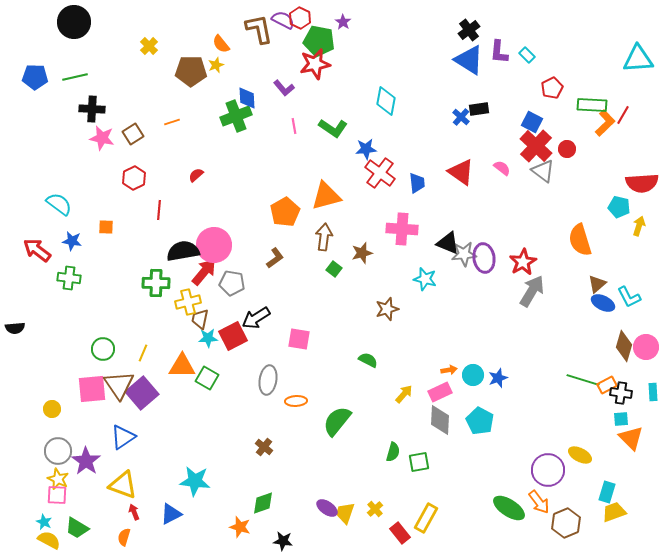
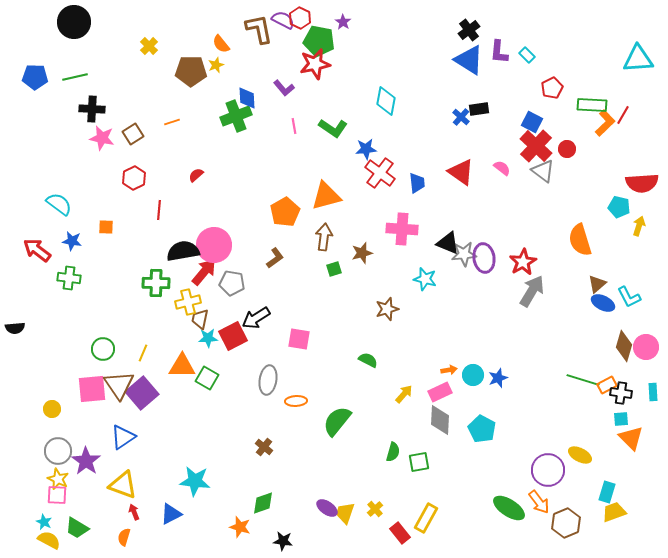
green square at (334, 269): rotated 35 degrees clockwise
cyan pentagon at (480, 421): moved 2 px right, 8 px down
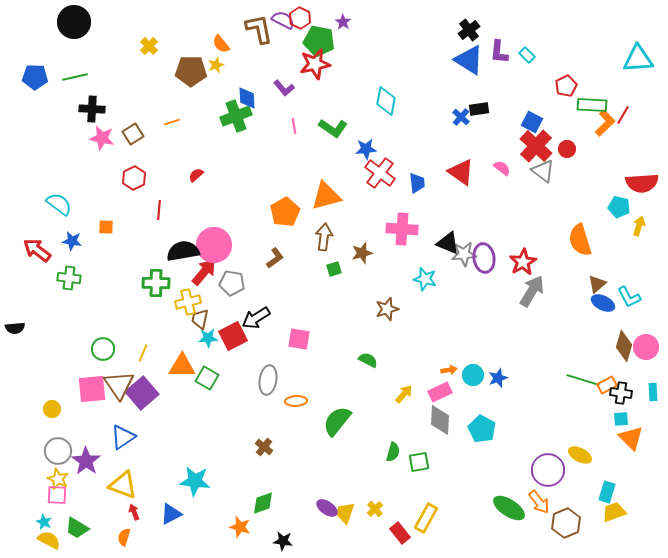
red pentagon at (552, 88): moved 14 px right, 2 px up
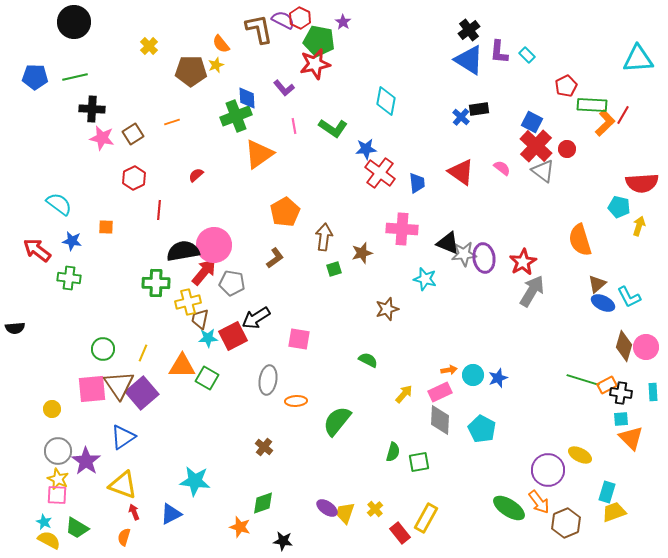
orange triangle at (326, 196): moved 67 px left, 42 px up; rotated 20 degrees counterclockwise
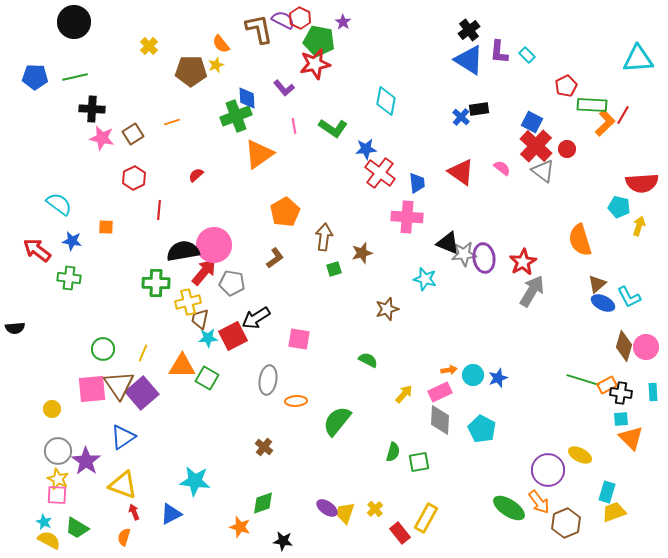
pink cross at (402, 229): moved 5 px right, 12 px up
